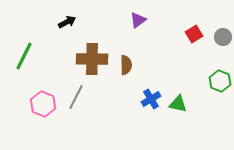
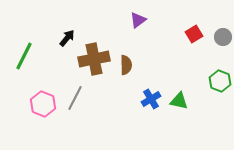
black arrow: moved 16 px down; rotated 24 degrees counterclockwise
brown cross: moved 2 px right; rotated 12 degrees counterclockwise
gray line: moved 1 px left, 1 px down
green triangle: moved 1 px right, 3 px up
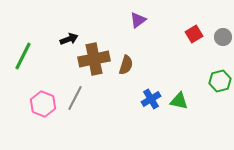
black arrow: moved 2 px right, 1 px down; rotated 30 degrees clockwise
green line: moved 1 px left
brown semicircle: rotated 18 degrees clockwise
green hexagon: rotated 25 degrees clockwise
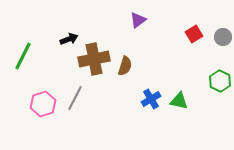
brown semicircle: moved 1 px left, 1 px down
green hexagon: rotated 20 degrees counterclockwise
pink hexagon: rotated 20 degrees clockwise
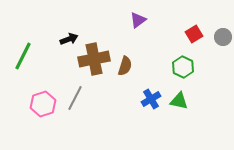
green hexagon: moved 37 px left, 14 px up
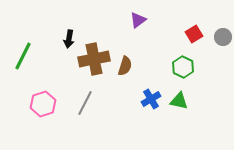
black arrow: rotated 120 degrees clockwise
gray line: moved 10 px right, 5 px down
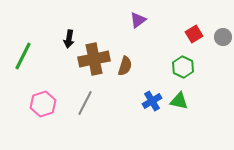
blue cross: moved 1 px right, 2 px down
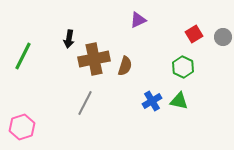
purple triangle: rotated 12 degrees clockwise
pink hexagon: moved 21 px left, 23 px down
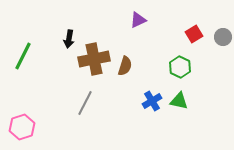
green hexagon: moved 3 px left
